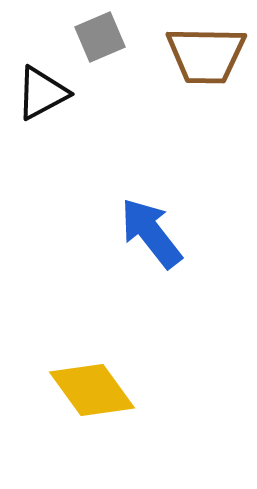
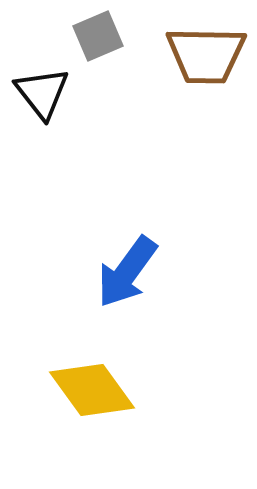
gray square: moved 2 px left, 1 px up
black triangle: rotated 40 degrees counterclockwise
blue arrow: moved 24 px left, 39 px down; rotated 106 degrees counterclockwise
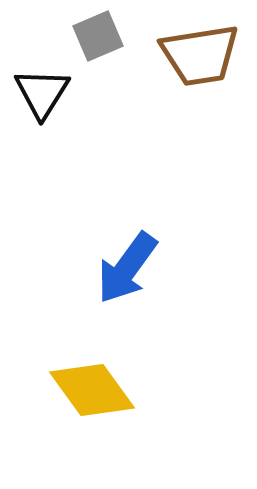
brown trapezoid: moved 6 px left; rotated 10 degrees counterclockwise
black triangle: rotated 10 degrees clockwise
blue arrow: moved 4 px up
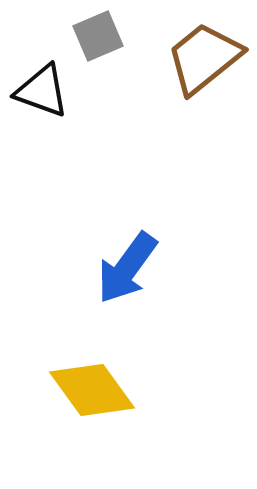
brown trapezoid: moved 4 px right, 3 px down; rotated 150 degrees clockwise
black triangle: moved 2 px up; rotated 42 degrees counterclockwise
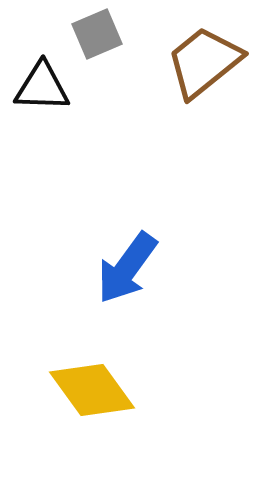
gray square: moved 1 px left, 2 px up
brown trapezoid: moved 4 px down
black triangle: moved 4 px up; rotated 18 degrees counterclockwise
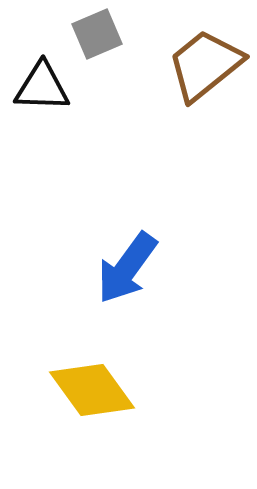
brown trapezoid: moved 1 px right, 3 px down
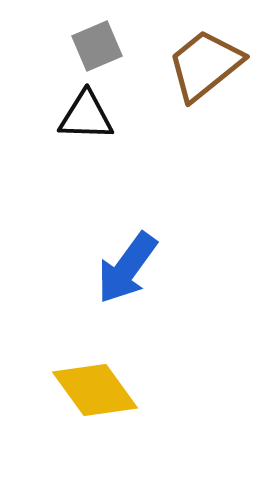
gray square: moved 12 px down
black triangle: moved 44 px right, 29 px down
yellow diamond: moved 3 px right
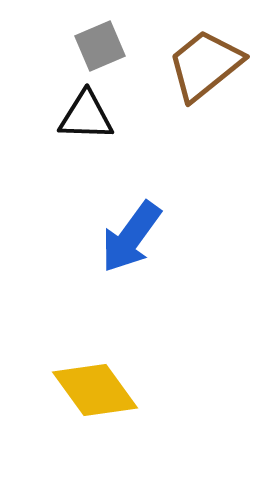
gray square: moved 3 px right
blue arrow: moved 4 px right, 31 px up
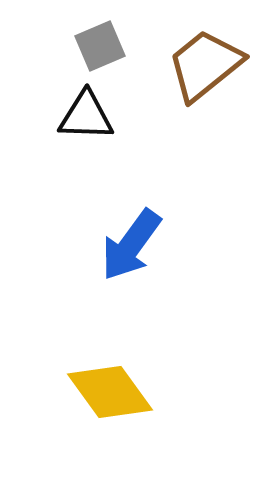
blue arrow: moved 8 px down
yellow diamond: moved 15 px right, 2 px down
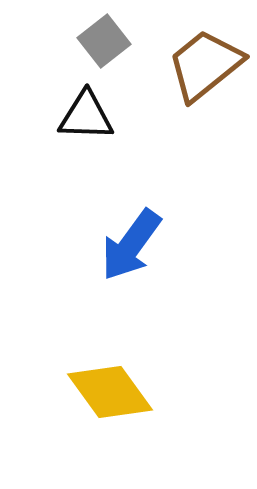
gray square: moved 4 px right, 5 px up; rotated 15 degrees counterclockwise
